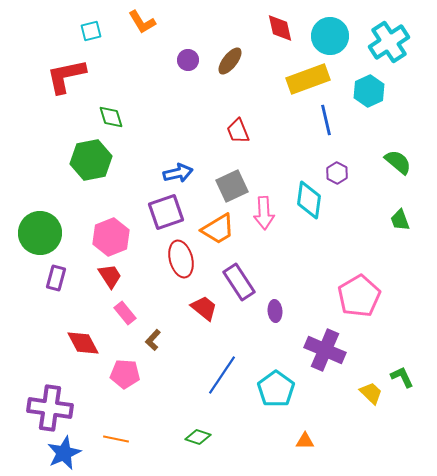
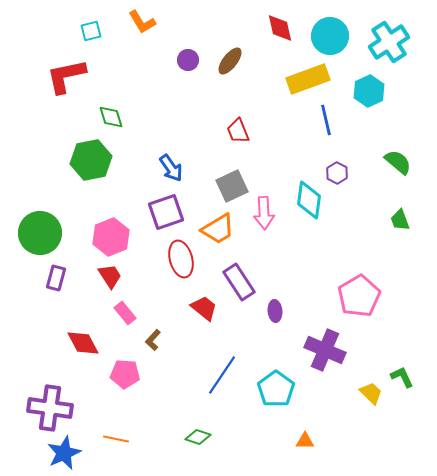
blue arrow at (178, 173): moved 7 px left, 5 px up; rotated 68 degrees clockwise
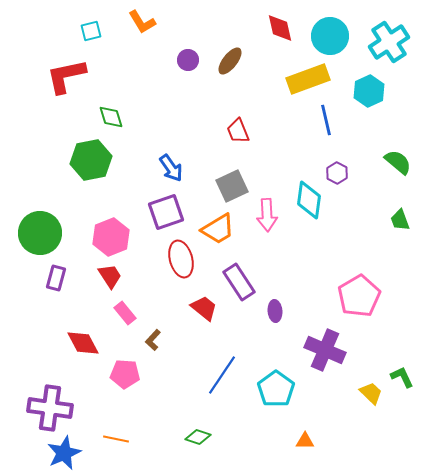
pink arrow at (264, 213): moved 3 px right, 2 px down
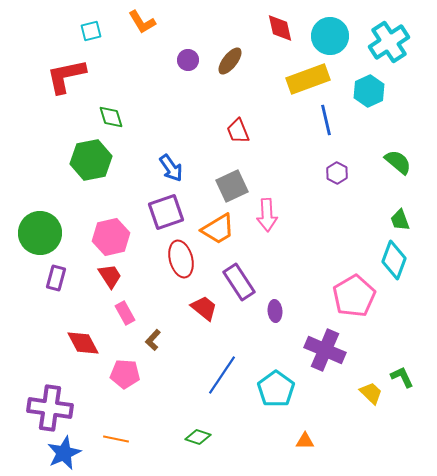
cyan diamond at (309, 200): moved 85 px right, 60 px down; rotated 12 degrees clockwise
pink hexagon at (111, 237): rotated 9 degrees clockwise
pink pentagon at (359, 296): moved 5 px left
pink rectangle at (125, 313): rotated 10 degrees clockwise
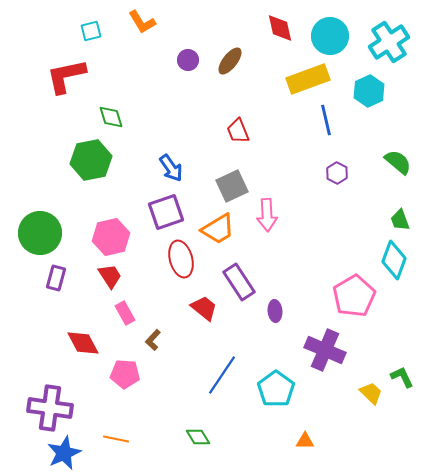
green diamond at (198, 437): rotated 40 degrees clockwise
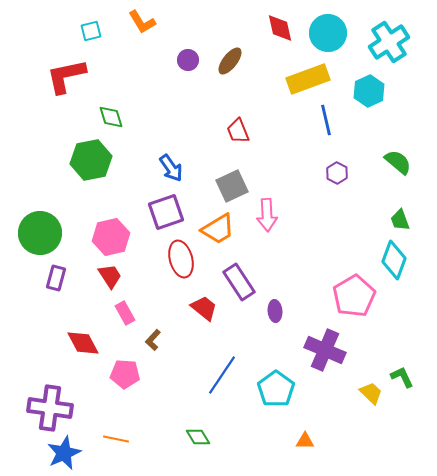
cyan circle at (330, 36): moved 2 px left, 3 px up
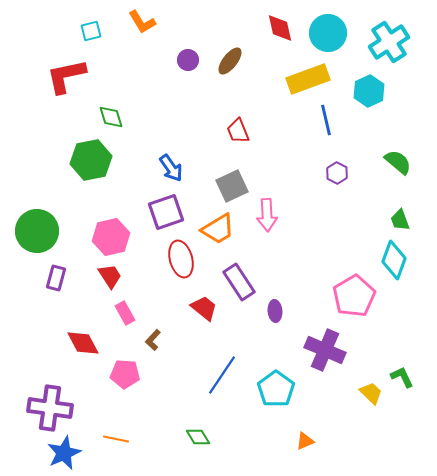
green circle at (40, 233): moved 3 px left, 2 px up
orange triangle at (305, 441): rotated 24 degrees counterclockwise
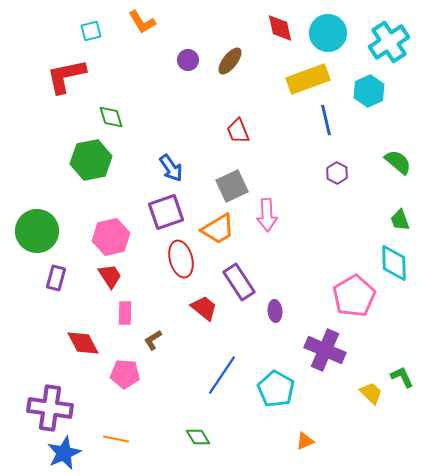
cyan diamond at (394, 260): moved 3 px down; rotated 21 degrees counterclockwise
pink rectangle at (125, 313): rotated 30 degrees clockwise
brown L-shape at (153, 340): rotated 15 degrees clockwise
cyan pentagon at (276, 389): rotated 6 degrees counterclockwise
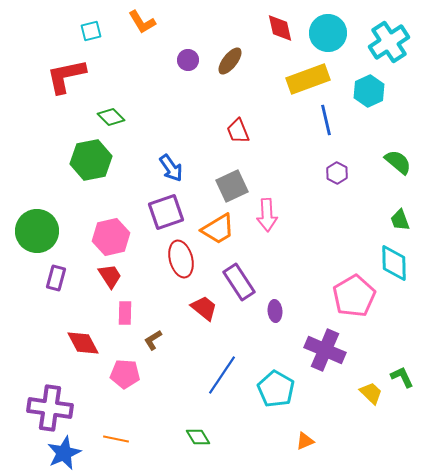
green diamond at (111, 117): rotated 28 degrees counterclockwise
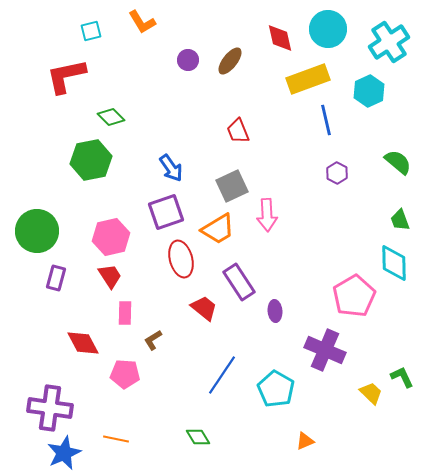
red diamond at (280, 28): moved 10 px down
cyan circle at (328, 33): moved 4 px up
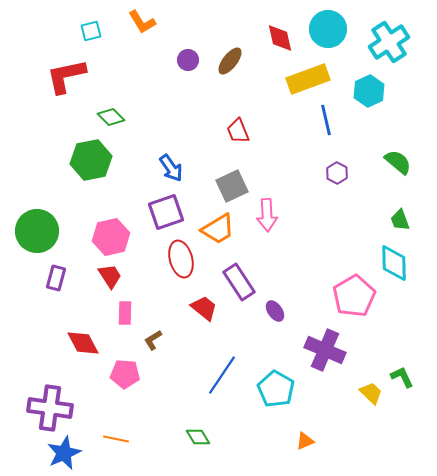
purple ellipse at (275, 311): rotated 30 degrees counterclockwise
